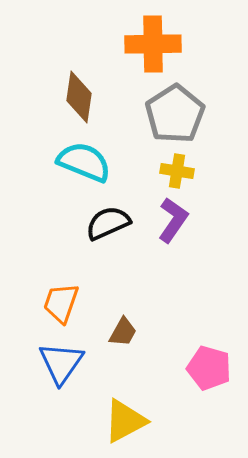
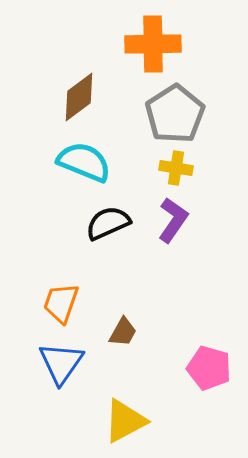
brown diamond: rotated 45 degrees clockwise
yellow cross: moved 1 px left, 3 px up
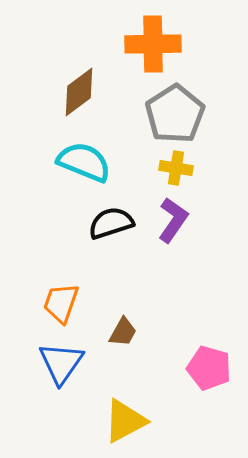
brown diamond: moved 5 px up
black semicircle: moved 3 px right; rotated 6 degrees clockwise
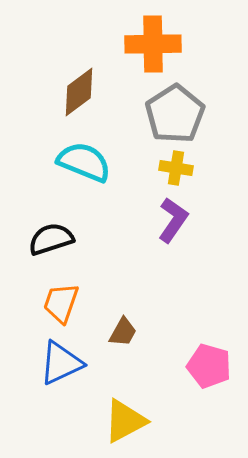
black semicircle: moved 60 px left, 16 px down
blue triangle: rotated 30 degrees clockwise
pink pentagon: moved 2 px up
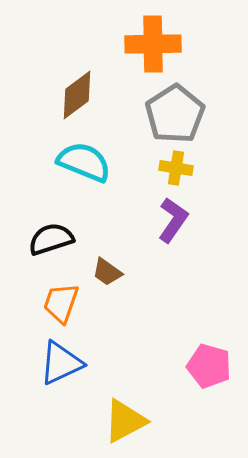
brown diamond: moved 2 px left, 3 px down
brown trapezoid: moved 16 px left, 60 px up; rotated 96 degrees clockwise
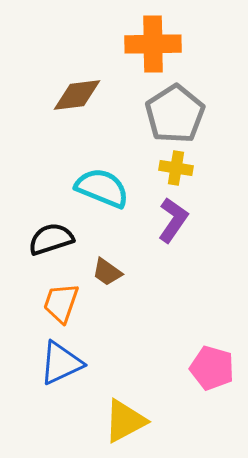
brown diamond: rotated 30 degrees clockwise
cyan semicircle: moved 18 px right, 26 px down
pink pentagon: moved 3 px right, 2 px down
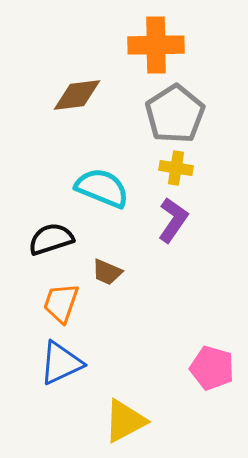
orange cross: moved 3 px right, 1 px down
brown trapezoid: rotated 12 degrees counterclockwise
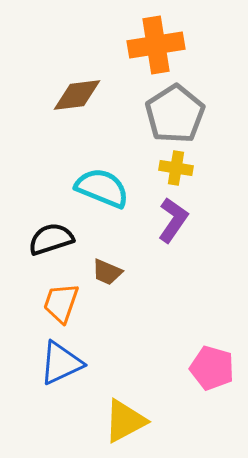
orange cross: rotated 8 degrees counterclockwise
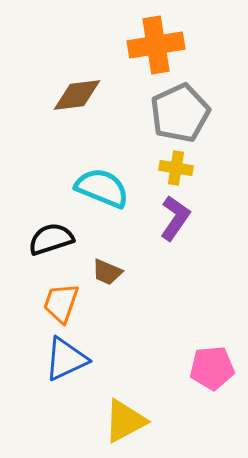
gray pentagon: moved 5 px right, 1 px up; rotated 8 degrees clockwise
purple L-shape: moved 2 px right, 2 px up
blue triangle: moved 5 px right, 4 px up
pink pentagon: rotated 21 degrees counterclockwise
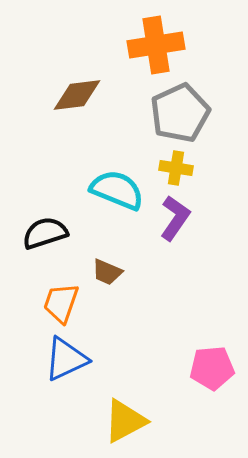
cyan semicircle: moved 15 px right, 2 px down
black semicircle: moved 6 px left, 6 px up
